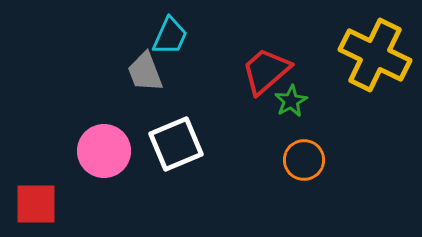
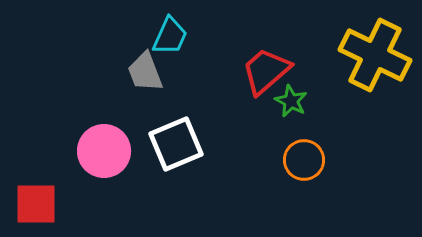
green star: rotated 16 degrees counterclockwise
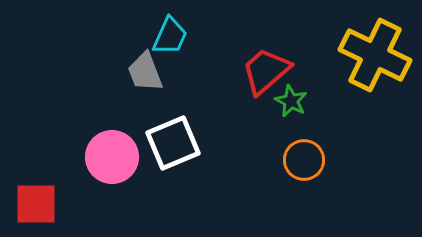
white square: moved 3 px left, 1 px up
pink circle: moved 8 px right, 6 px down
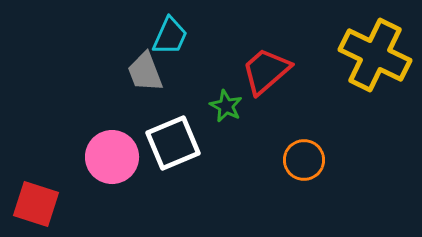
green star: moved 65 px left, 5 px down
red square: rotated 18 degrees clockwise
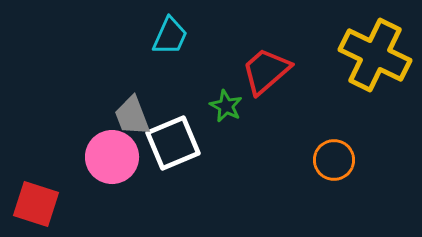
gray trapezoid: moved 13 px left, 44 px down
orange circle: moved 30 px right
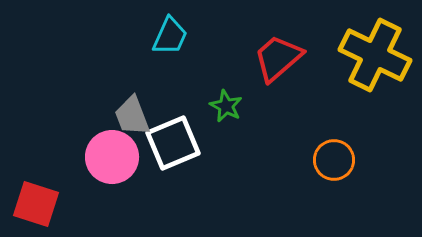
red trapezoid: moved 12 px right, 13 px up
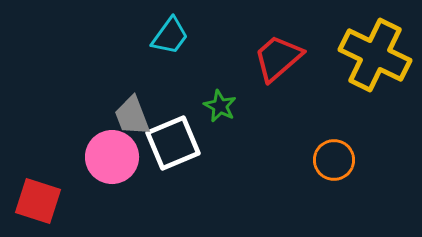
cyan trapezoid: rotated 12 degrees clockwise
green star: moved 6 px left
red square: moved 2 px right, 3 px up
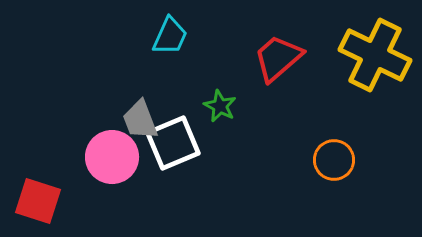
cyan trapezoid: rotated 12 degrees counterclockwise
gray trapezoid: moved 8 px right, 4 px down
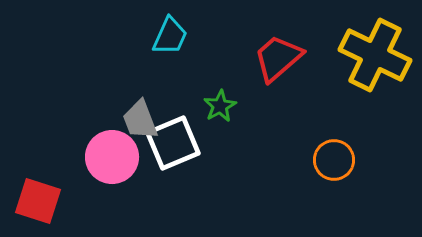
green star: rotated 16 degrees clockwise
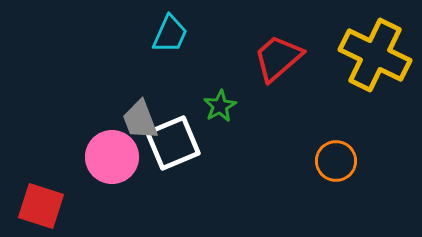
cyan trapezoid: moved 2 px up
orange circle: moved 2 px right, 1 px down
red square: moved 3 px right, 5 px down
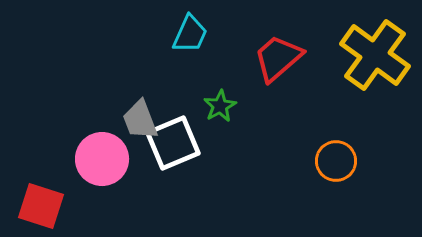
cyan trapezoid: moved 20 px right
yellow cross: rotated 10 degrees clockwise
pink circle: moved 10 px left, 2 px down
